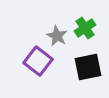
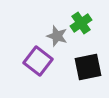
green cross: moved 4 px left, 5 px up
gray star: rotated 10 degrees counterclockwise
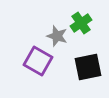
purple square: rotated 8 degrees counterclockwise
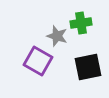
green cross: rotated 25 degrees clockwise
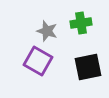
gray star: moved 10 px left, 5 px up
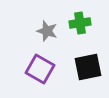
green cross: moved 1 px left
purple square: moved 2 px right, 8 px down
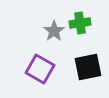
gray star: moved 7 px right; rotated 20 degrees clockwise
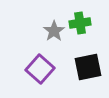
purple square: rotated 12 degrees clockwise
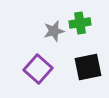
gray star: rotated 20 degrees clockwise
purple square: moved 2 px left
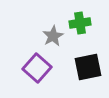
gray star: moved 1 px left, 5 px down; rotated 15 degrees counterclockwise
purple square: moved 1 px left, 1 px up
